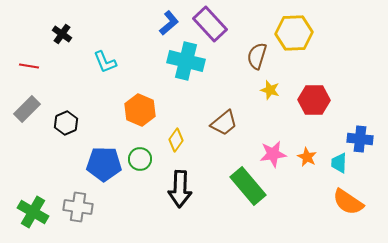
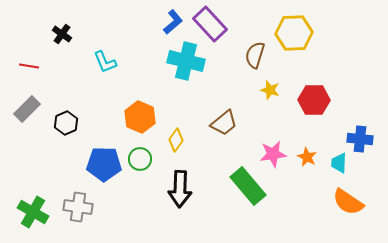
blue L-shape: moved 4 px right, 1 px up
brown semicircle: moved 2 px left, 1 px up
orange hexagon: moved 7 px down
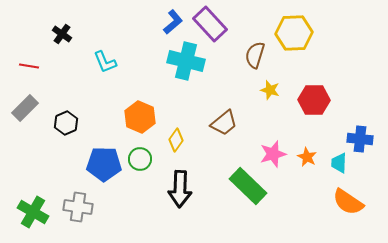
gray rectangle: moved 2 px left, 1 px up
pink star: rotated 8 degrees counterclockwise
green rectangle: rotated 6 degrees counterclockwise
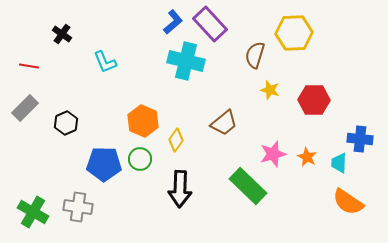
orange hexagon: moved 3 px right, 4 px down
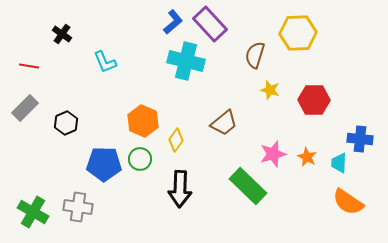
yellow hexagon: moved 4 px right
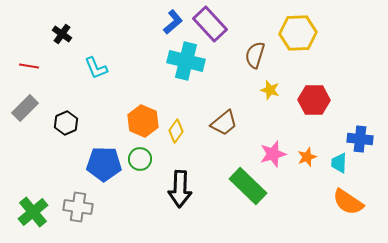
cyan L-shape: moved 9 px left, 6 px down
yellow diamond: moved 9 px up
orange star: rotated 24 degrees clockwise
green cross: rotated 20 degrees clockwise
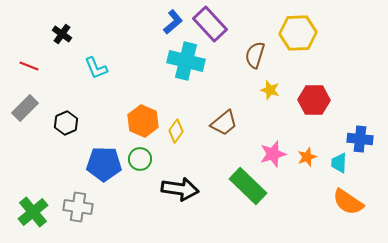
red line: rotated 12 degrees clockwise
black arrow: rotated 84 degrees counterclockwise
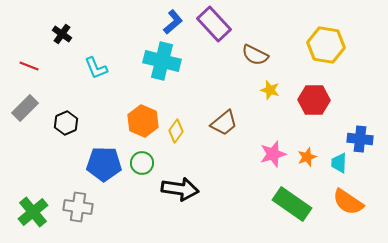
purple rectangle: moved 4 px right
yellow hexagon: moved 28 px right, 12 px down; rotated 12 degrees clockwise
brown semicircle: rotated 80 degrees counterclockwise
cyan cross: moved 24 px left
green circle: moved 2 px right, 4 px down
green rectangle: moved 44 px right, 18 px down; rotated 9 degrees counterclockwise
